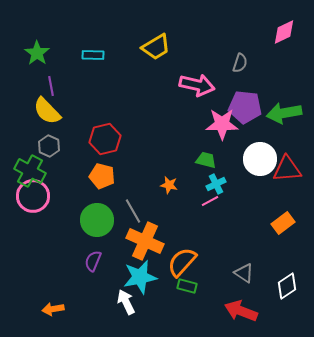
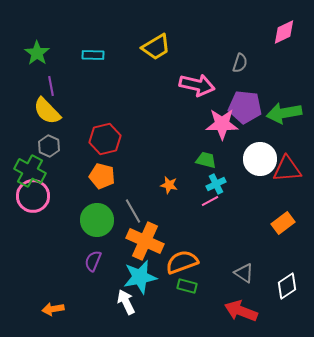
orange semicircle: rotated 28 degrees clockwise
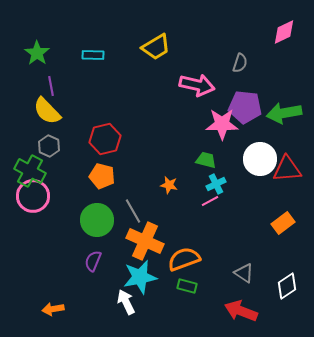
orange semicircle: moved 2 px right, 3 px up
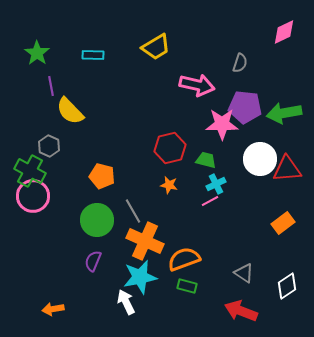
yellow semicircle: moved 23 px right
red hexagon: moved 65 px right, 9 px down
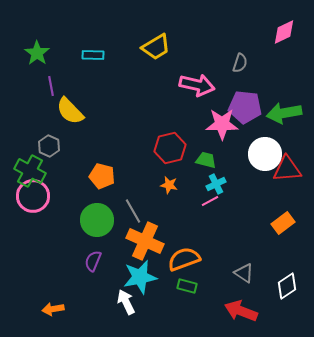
white circle: moved 5 px right, 5 px up
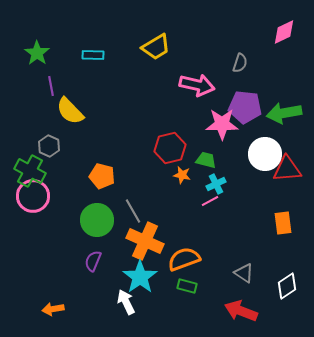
orange star: moved 13 px right, 10 px up
orange rectangle: rotated 60 degrees counterclockwise
cyan star: rotated 24 degrees counterclockwise
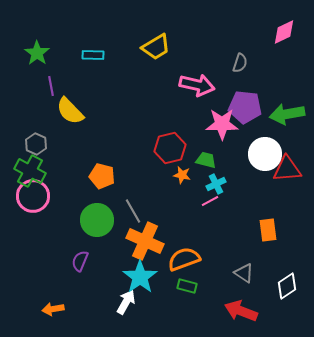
green arrow: moved 3 px right, 1 px down
gray hexagon: moved 13 px left, 2 px up
orange rectangle: moved 15 px left, 7 px down
purple semicircle: moved 13 px left
white arrow: rotated 55 degrees clockwise
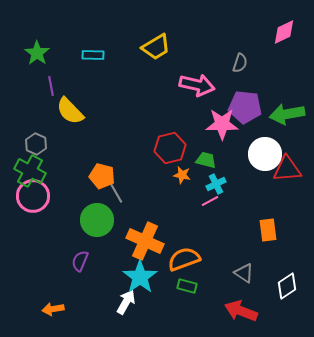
gray line: moved 18 px left, 20 px up
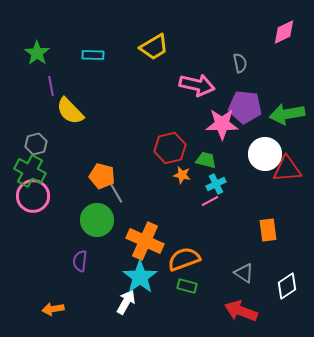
yellow trapezoid: moved 2 px left
gray semicircle: rotated 30 degrees counterclockwise
gray hexagon: rotated 20 degrees clockwise
purple semicircle: rotated 15 degrees counterclockwise
